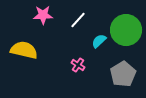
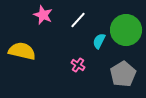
pink star: rotated 24 degrees clockwise
cyan semicircle: rotated 21 degrees counterclockwise
yellow semicircle: moved 2 px left, 1 px down
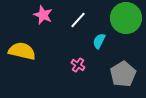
green circle: moved 12 px up
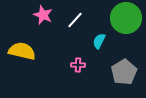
white line: moved 3 px left
pink cross: rotated 32 degrees counterclockwise
gray pentagon: moved 1 px right, 2 px up
